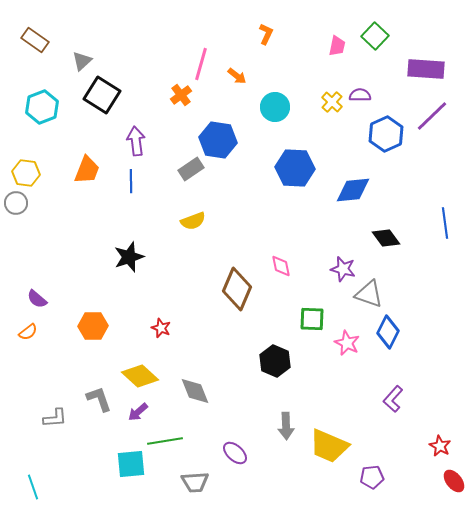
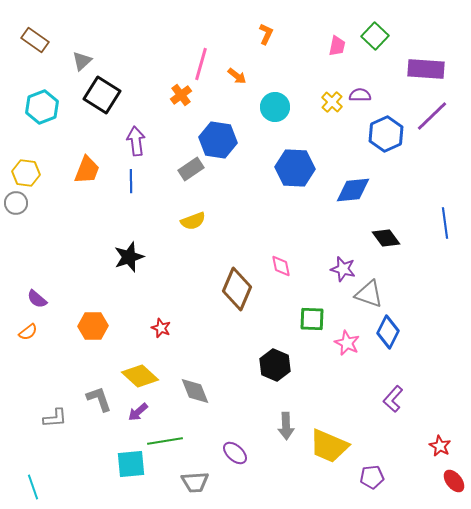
black hexagon at (275, 361): moved 4 px down
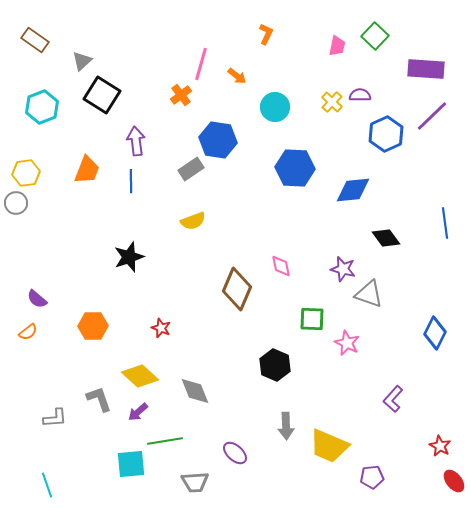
yellow hexagon at (26, 173): rotated 16 degrees counterclockwise
blue diamond at (388, 332): moved 47 px right, 1 px down
cyan line at (33, 487): moved 14 px right, 2 px up
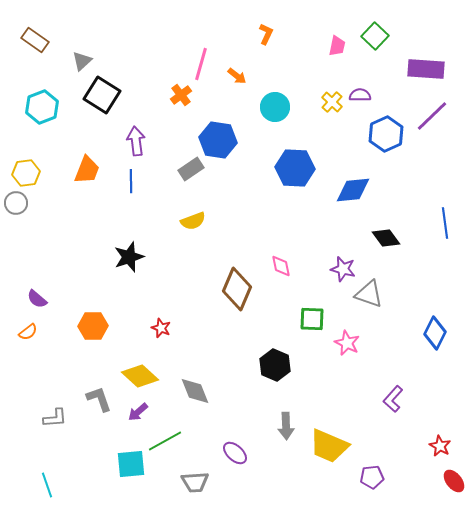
green line at (165, 441): rotated 20 degrees counterclockwise
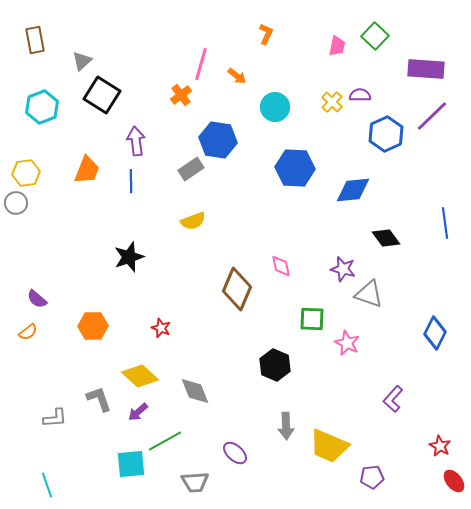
brown rectangle at (35, 40): rotated 44 degrees clockwise
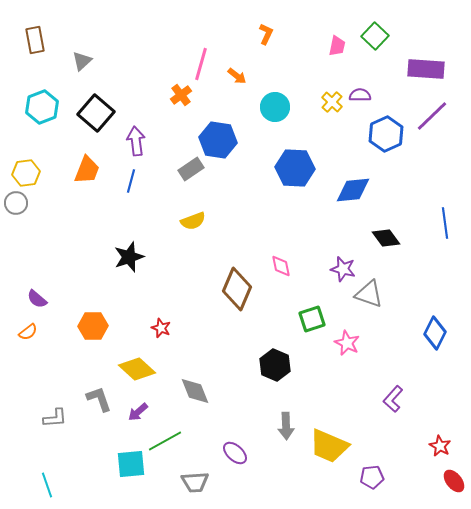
black square at (102, 95): moved 6 px left, 18 px down; rotated 9 degrees clockwise
blue line at (131, 181): rotated 15 degrees clockwise
green square at (312, 319): rotated 20 degrees counterclockwise
yellow diamond at (140, 376): moved 3 px left, 7 px up
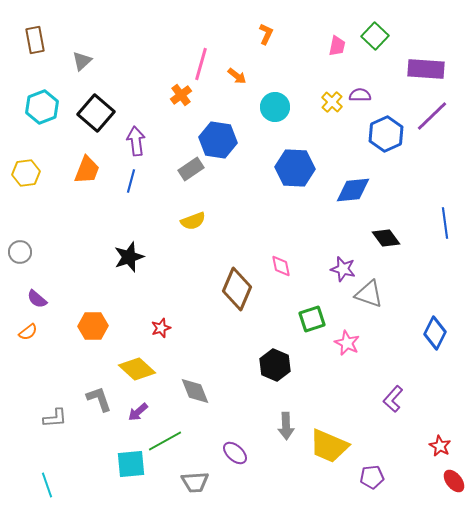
gray circle at (16, 203): moved 4 px right, 49 px down
red star at (161, 328): rotated 30 degrees clockwise
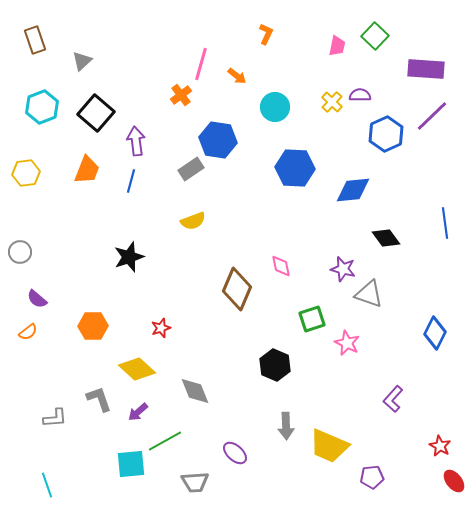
brown rectangle at (35, 40): rotated 8 degrees counterclockwise
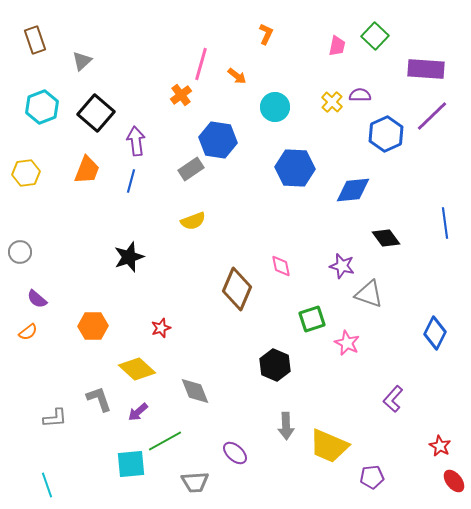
purple star at (343, 269): moved 1 px left, 3 px up
